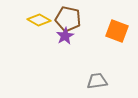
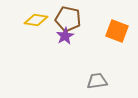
yellow diamond: moved 3 px left; rotated 20 degrees counterclockwise
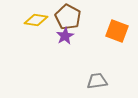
brown pentagon: moved 2 px up; rotated 15 degrees clockwise
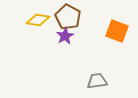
yellow diamond: moved 2 px right
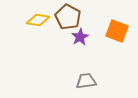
purple star: moved 15 px right, 1 px down
gray trapezoid: moved 11 px left
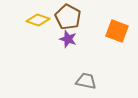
yellow diamond: rotated 10 degrees clockwise
purple star: moved 12 px left, 2 px down; rotated 24 degrees counterclockwise
gray trapezoid: rotated 20 degrees clockwise
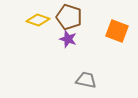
brown pentagon: moved 1 px right; rotated 10 degrees counterclockwise
gray trapezoid: moved 1 px up
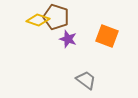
brown pentagon: moved 13 px left
orange square: moved 10 px left, 5 px down
gray trapezoid: rotated 25 degrees clockwise
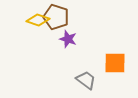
orange square: moved 8 px right, 27 px down; rotated 20 degrees counterclockwise
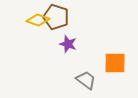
purple star: moved 5 px down
